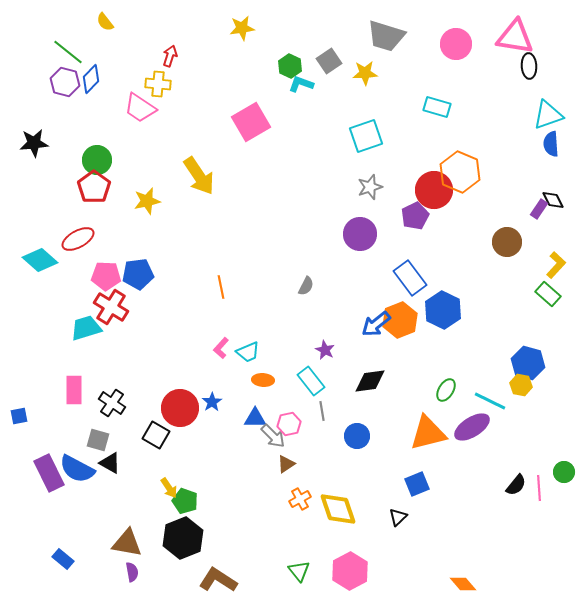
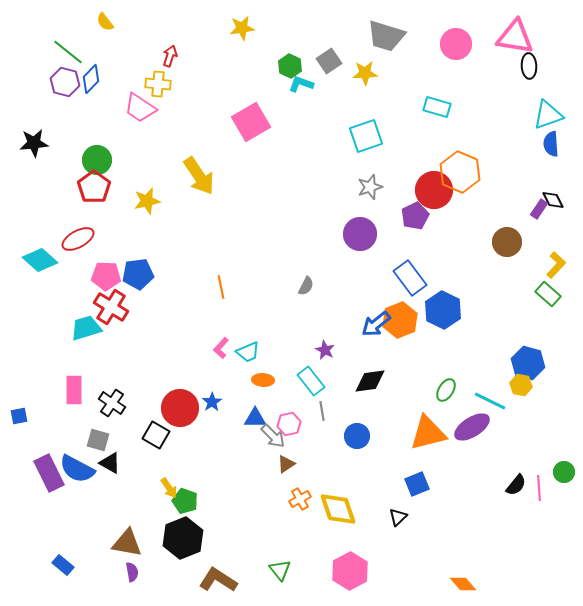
blue rectangle at (63, 559): moved 6 px down
green triangle at (299, 571): moved 19 px left, 1 px up
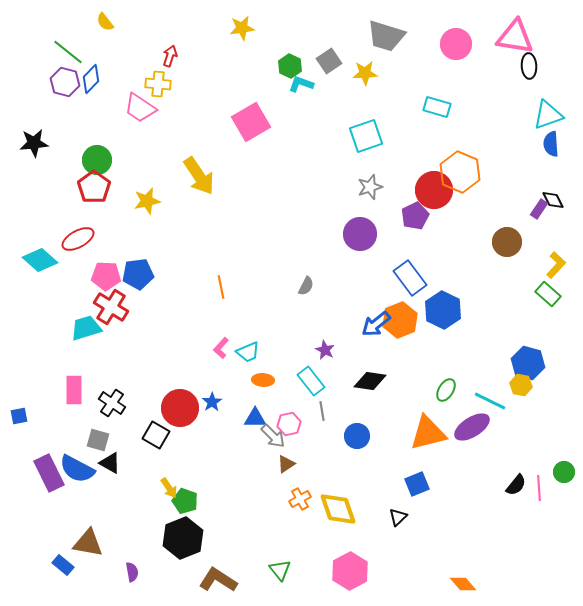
black diamond at (370, 381): rotated 16 degrees clockwise
brown triangle at (127, 543): moved 39 px left
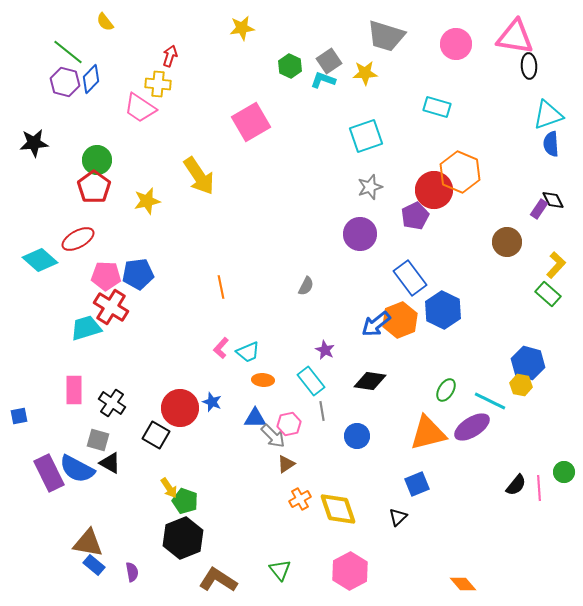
cyan L-shape at (301, 84): moved 22 px right, 4 px up
blue star at (212, 402): rotated 18 degrees counterclockwise
blue rectangle at (63, 565): moved 31 px right
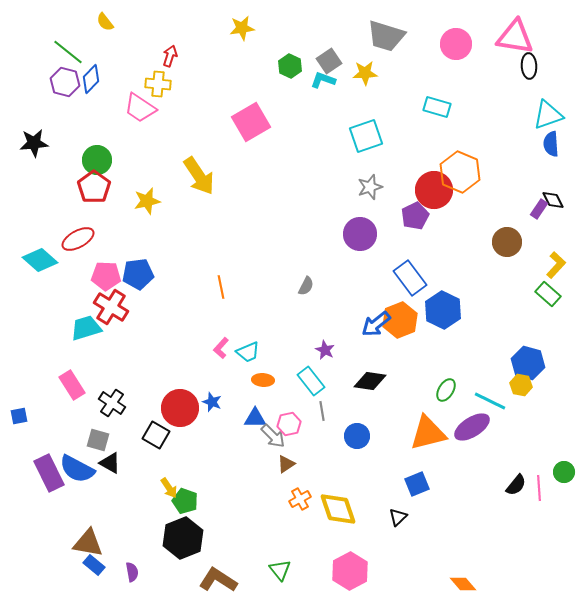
pink rectangle at (74, 390): moved 2 px left, 5 px up; rotated 32 degrees counterclockwise
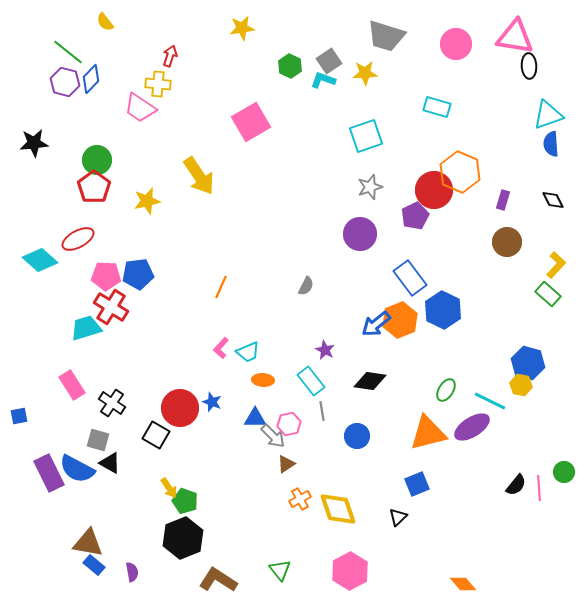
purple rectangle at (539, 209): moved 36 px left, 9 px up; rotated 18 degrees counterclockwise
orange line at (221, 287): rotated 35 degrees clockwise
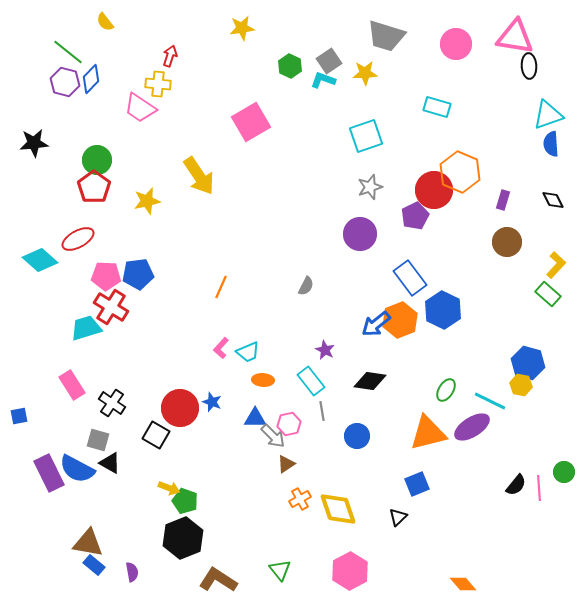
yellow arrow at (169, 488): rotated 35 degrees counterclockwise
